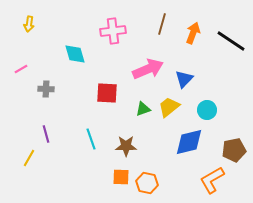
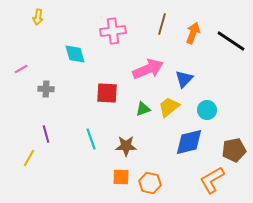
yellow arrow: moved 9 px right, 7 px up
orange hexagon: moved 3 px right
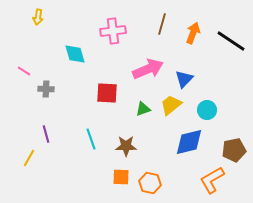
pink line: moved 3 px right, 2 px down; rotated 64 degrees clockwise
yellow trapezoid: moved 2 px right, 2 px up
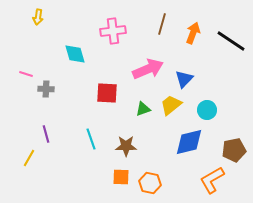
pink line: moved 2 px right, 3 px down; rotated 16 degrees counterclockwise
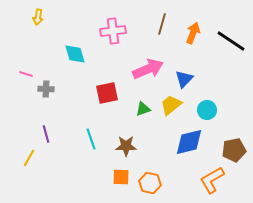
red square: rotated 15 degrees counterclockwise
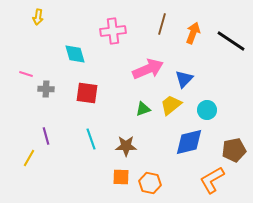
red square: moved 20 px left; rotated 20 degrees clockwise
purple line: moved 2 px down
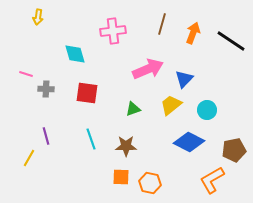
green triangle: moved 10 px left
blue diamond: rotated 40 degrees clockwise
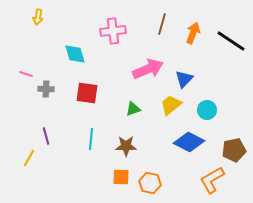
cyan line: rotated 25 degrees clockwise
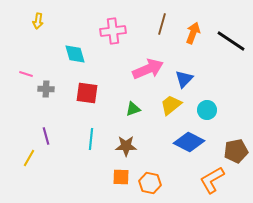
yellow arrow: moved 4 px down
brown pentagon: moved 2 px right, 1 px down
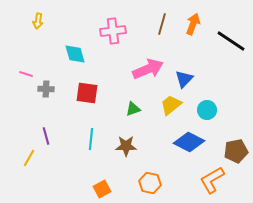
orange arrow: moved 9 px up
orange square: moved 19 px left, 12 px down; rotated 30 degrees counterclockwise
